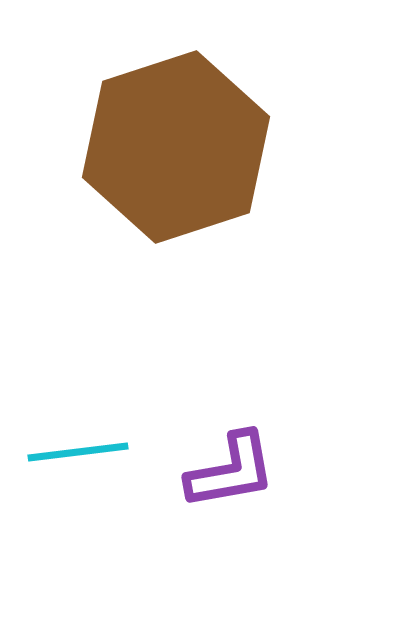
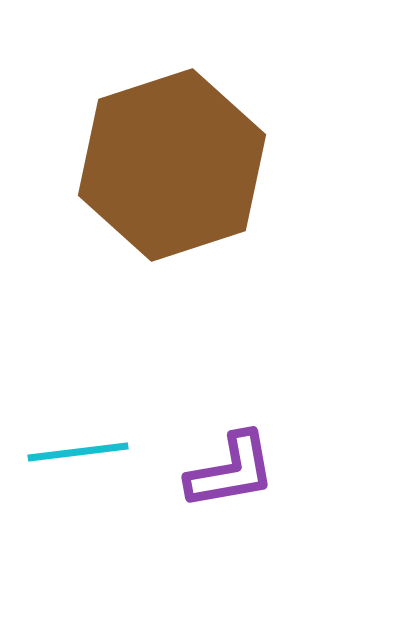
brown hexagon: moved 4 px left, 18 px down
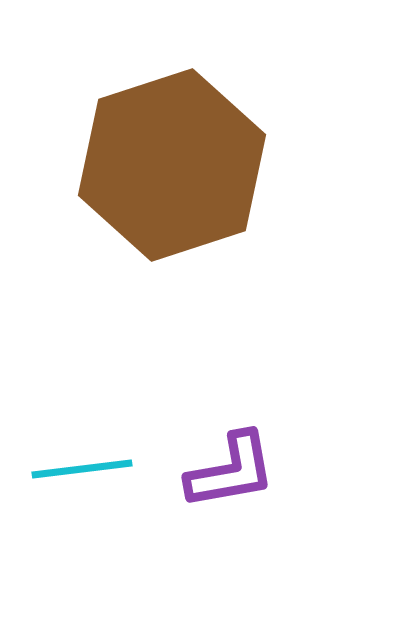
cyan line: moved 4 px right, 17 px down
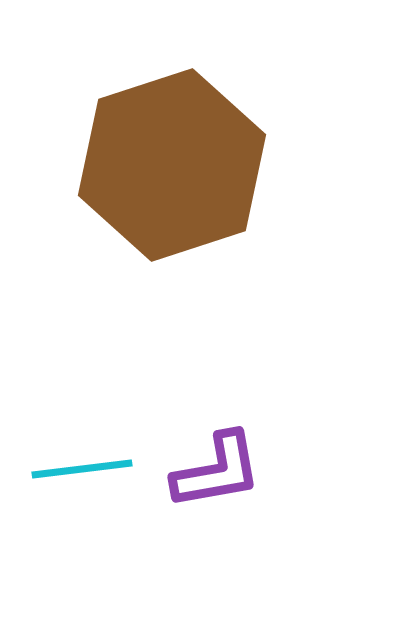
purple L-shape: moved 14 px left
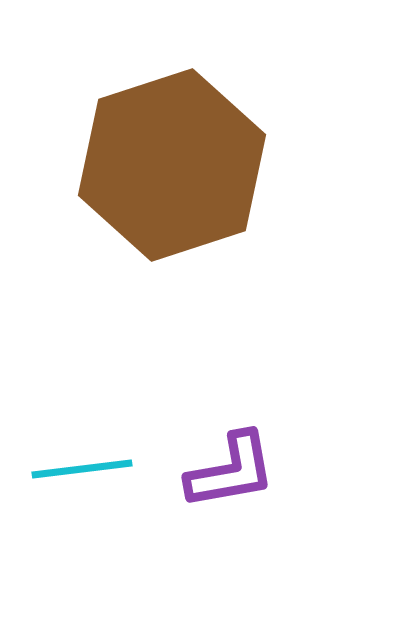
purple L-shape: moved 14 px right
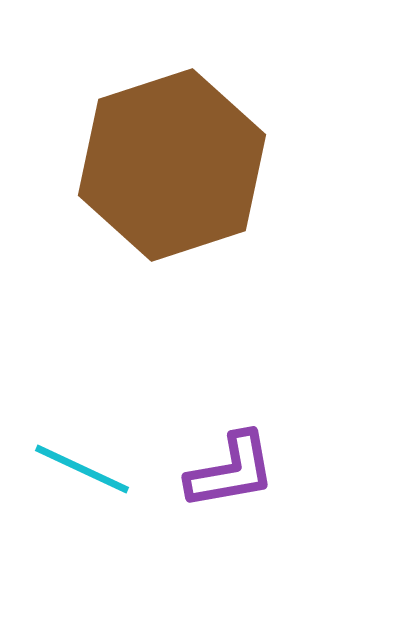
cyan line: rotated 32 degrees clockwise
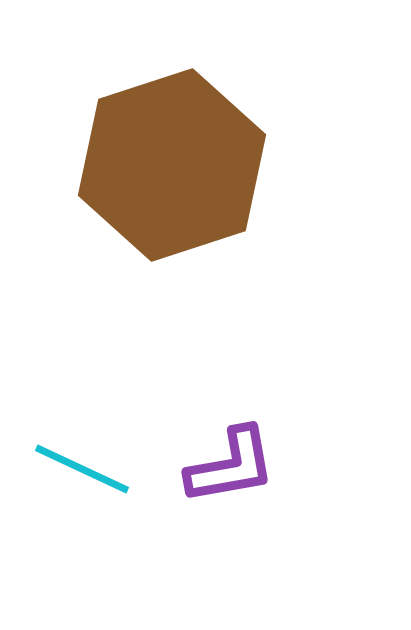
purple L-shape: moved 5 px up
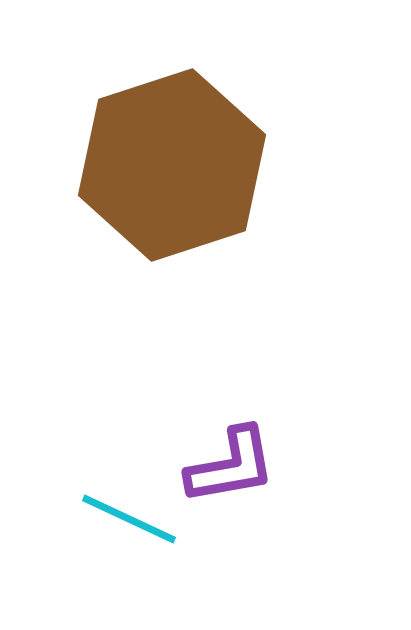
cyan line: moved 47 px right, 50 px down
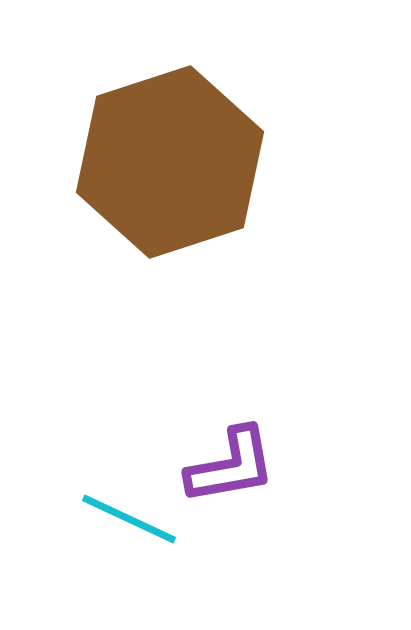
brown hexagon: moved 2 px left, 3 px up
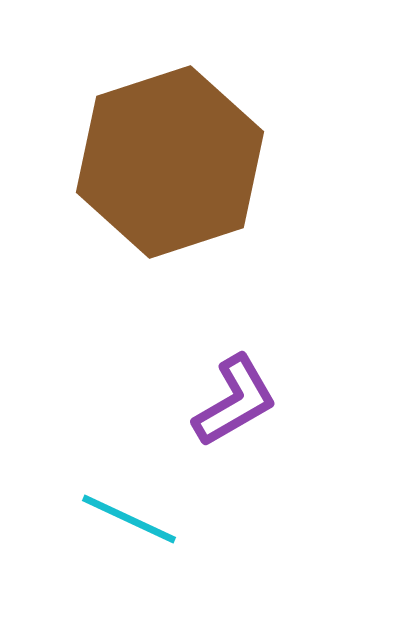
purple L-shape: moved 4 px right, 65 px up; rotated 20 degrees counterclockwise
